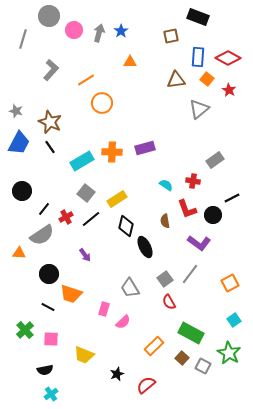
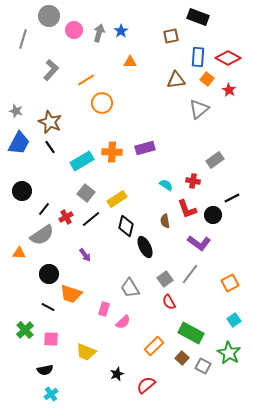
yellow trapezoid at (84, 355): moved 2 px right, 3 px up
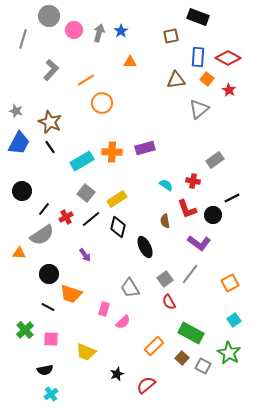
black diamond at (126, 226): moved 8 px left, 1 px down
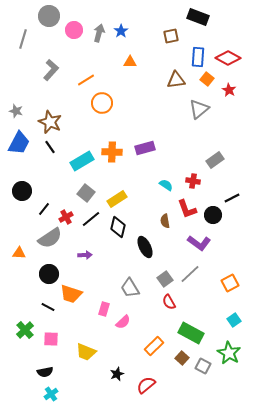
gray semicircle at (42, 235): moved 8 px right, 3 px down
purple arrow at (85, 255): rotated 56 degrees counterclockwise
gray line at (190, 274): rotated 10 degrees clockwise
black semicircle at (45, 370): moved 2 px down
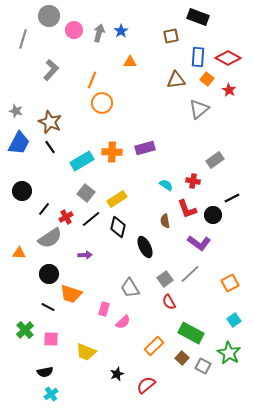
orange line at (86, 80): moved 6 px right; rotated 36 degrees counterclockwise
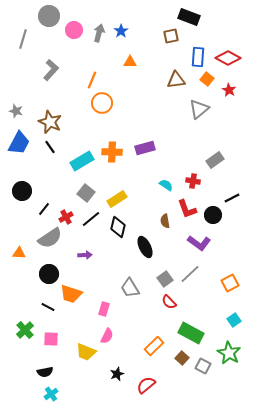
black rectangle at (198, 17): moved 9 px left
red semicircle at (169, 302): rotated 14 degrees counterclockwise
pink semicircle at (123, 322): moved 16 px left, 14 px down; rotated 21 degrees counterclockwise
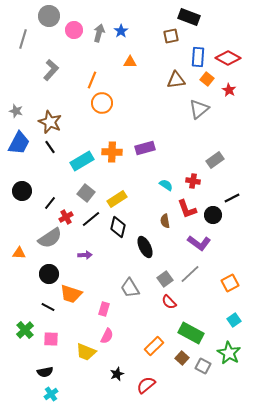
black line at (44, 209): moved 6 px right, 6 px up
